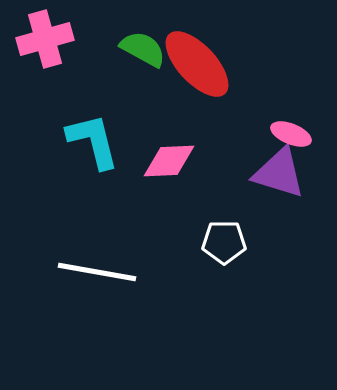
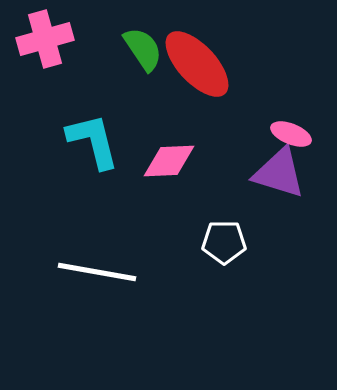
green semicircle: rotated 27 degrees clockwise
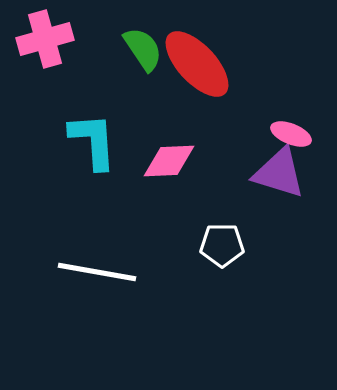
cyan L-shape: rotated 10 degrees clockwise
white pentagon: moved 2 px left, 3 px down
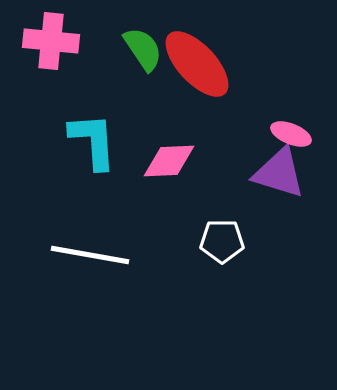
pink cross: moved 6 px right, 2 px down; rotated 22 degrees clockwise
white pentagon: moved 4 px up
white line: moved 7 px left, 17 px up
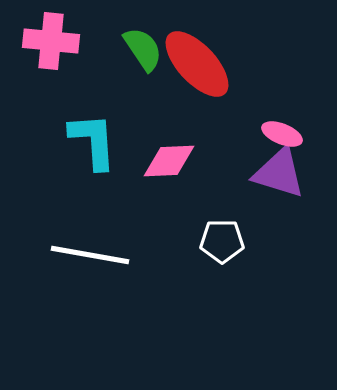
pink ellipse: moved 9 px left
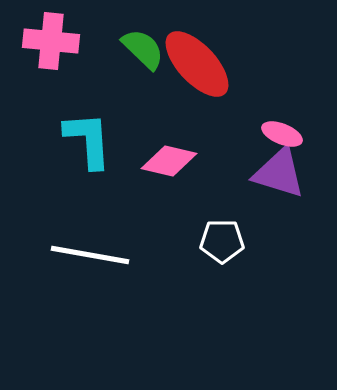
green semicircle: rotated 12 degrees counterclockwise
cyan L-shape: moved 5 px left, 1 px up
pink diamond: rotated 16 degrees clockwise
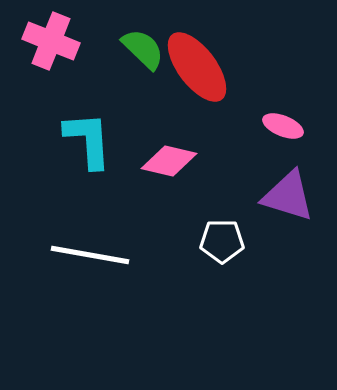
pink cross: rotated 16 degrees clockwise
red ellipse: moved 3 px down; rotated 6 degrees clockwise
pink ellipse: moved 1 px right, 8 px up
purple triangle: moved 9 px right, 23 px down
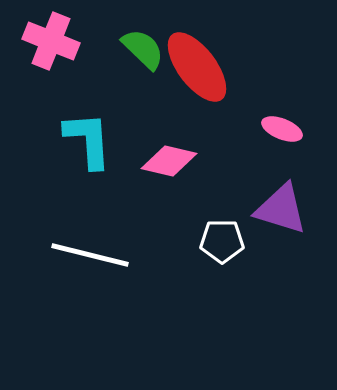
pink ellipse: moved 1 px left, 3 px down
purple triangle: moved 7 px left, 13 px down
white line: rotated 4 degrees clockwise
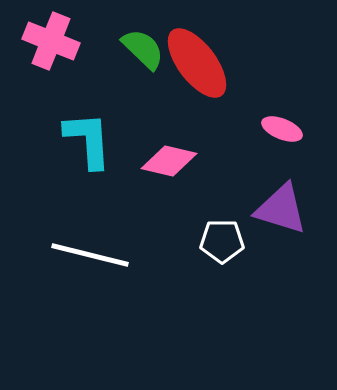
red ellipse: moved 4 px up
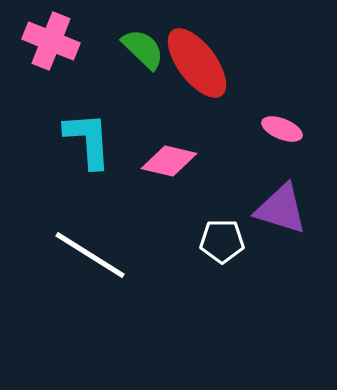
white line: rotated 18 degrees clockwise
